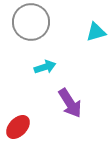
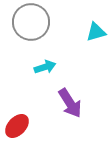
red ellipse: moved 1 px left, 1 px up
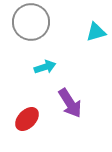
red ellipse: moved 10 px right, 7 px up
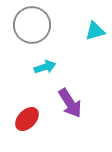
gray circle: moved 1 px right, 3 px down
cyan triangle: moved 1 px left, 1 px up
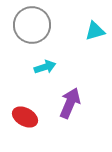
purple arrow: rotated 124 degrees counterclockwise
red ellipse: moved 2 px left, 2 px up; rotated 75 degrees clockwise
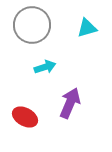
cyan triangle: moved 8 px left, 3 px up
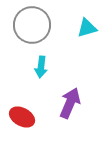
cyan arrow: moved 4 px left; rotated 115 degrees clockwise
red ellipse: moved 3 px left
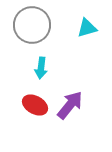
cyan arrow: moved 1 px down
purple arrow: moved 2 px down; rotated 16 degrees clockwise
red ellipse: moved 13 px right, 12 px up
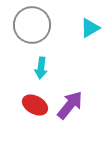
cyan triangle: moved 3 px right; rotated 15 degrees counterclockwise
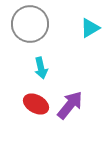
gray circle: moved 2 px left, 1 px up
cyan arrow: rotated 20 degrees counterclockwise
red ellipse: moved 1 px right, 1 px up
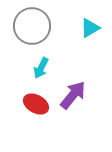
gray circle: moved 2 px right, 2 px down
cyan arrow: rotated 40 degrees clockwise
purple arrow: moved 3 px right, 10 px up
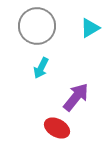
gray circle: moved 5 px right
purple arrow: moved 3 px right, 2 px down
red ellipse: moved 21 px right, 24 px down
